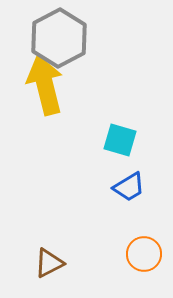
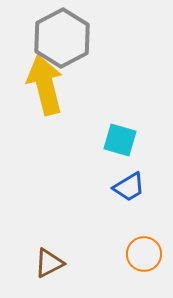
gray hexagon: moved 3 px right
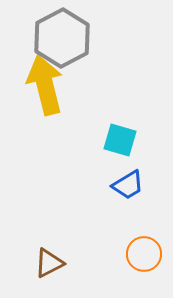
blue trapezoid: moved 1 px left, 2 px up
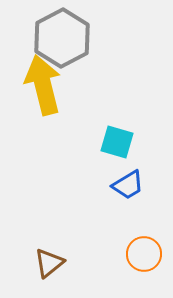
yellow arrow: moved 2 px left
cyan square: moved 3 px left, 2 px down
brown triangle: rotated 12 degrees counterclockwise
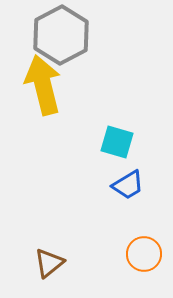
gray hexagon: moved 1 px left, 3 px up
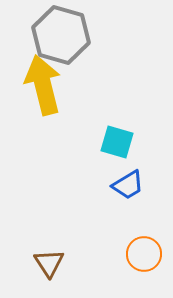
gray hexagon: rotated 16 degrees counterclockwise
brown triangle: rotated 24 degrees counterclockwise
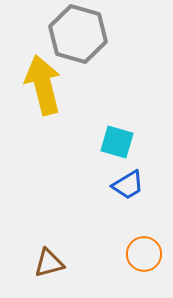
gray hexagon: moved 17 px right, 1 px up
brown triangle: rotated 48 degrees clockwise
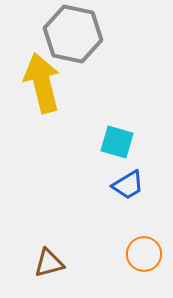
gray hexagon: moved 5 px left; rotated 4 degrees counterclockwise
yellow arrow: moved 1 px left, 2 px up
